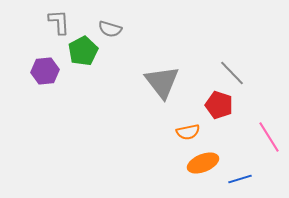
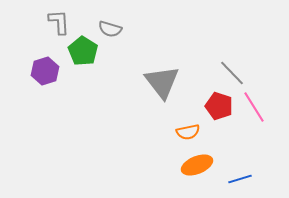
green pentagon: rotated 12 degrees counterclockwise
purple hexagon: rotated 12 degrees counterclockwise
red pentagon: moved 1 px down
pink line: moved 15 px left, 30 px up
orange ellipse: moved 6 px left, 2 px down
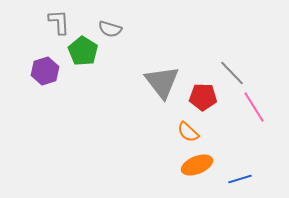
red pentagon: moved 16 px left, 9 px up; rotated 16 degrees counterclockwise
orange semicircle: rotated 55 degrees clockwise
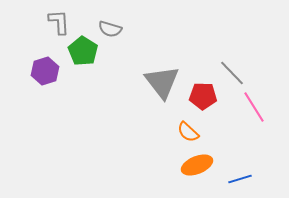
red pentagon: moved 1 px up
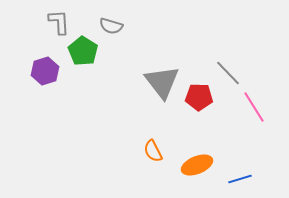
gray semicircle: moved 1 px right, 3 px up
gray line: moved 4 px left
red pentagon: moved 4 px left, 1 px down
orange semicircle: moved 35 px left, 19 px down; rotated 20 degrees clockwise
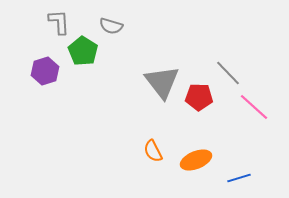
pink line: rotated 16 degrees counterclockwise
orange ellipse: moved 1 px left, 5 px up
blue line: moved 1 px left, 1 px up
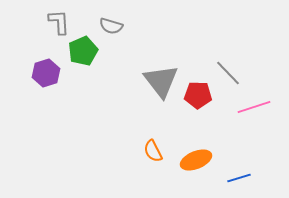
green pentagon: rotated 16 degrees clockwise
purple hexagon: moved 1 px right, 2 px down
gray triangle: moved 1 px left, 1 px up
red pentagon: moved 1 px left, 2 px up
pink line: rotated 60 degrees counterclockwise
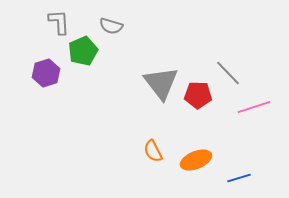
gray triangle: moved 2 px down
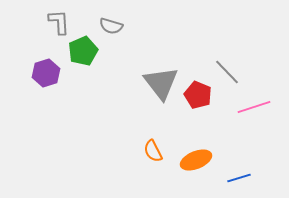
gray line: moved 1 px left, 1 px up
red pentagon: rotated 20 degrees clockwise
